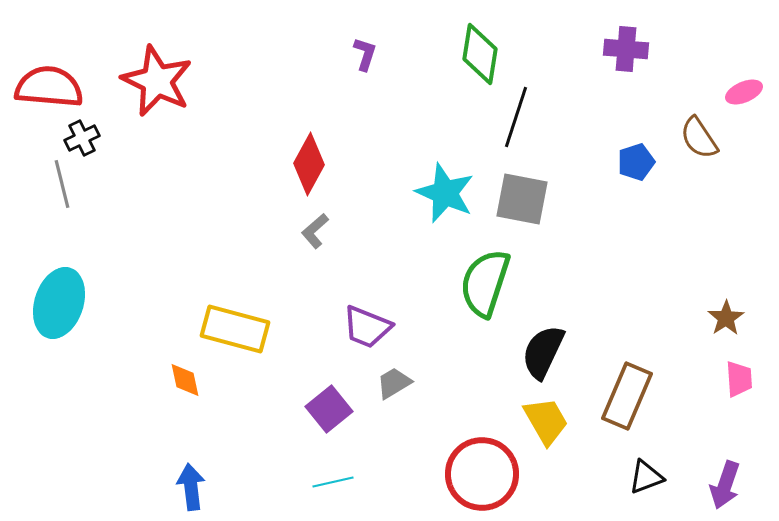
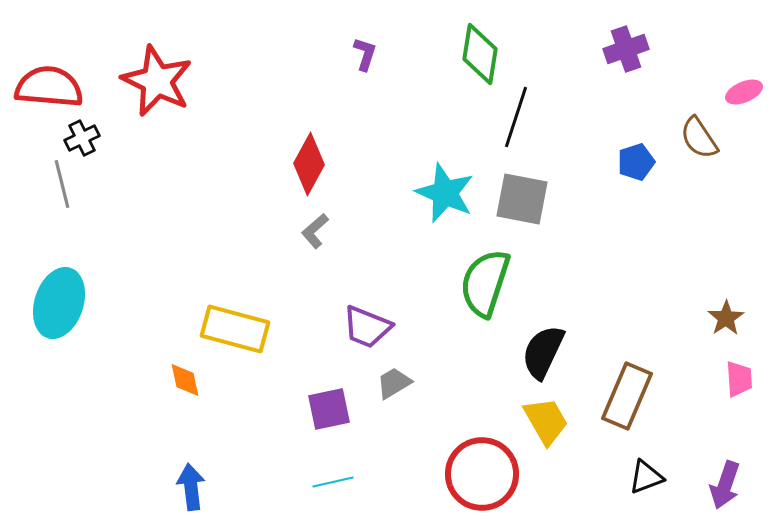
purple cross: rotated 24 degrees counterclockwise
purple square: rotated 27 degrees clockwise
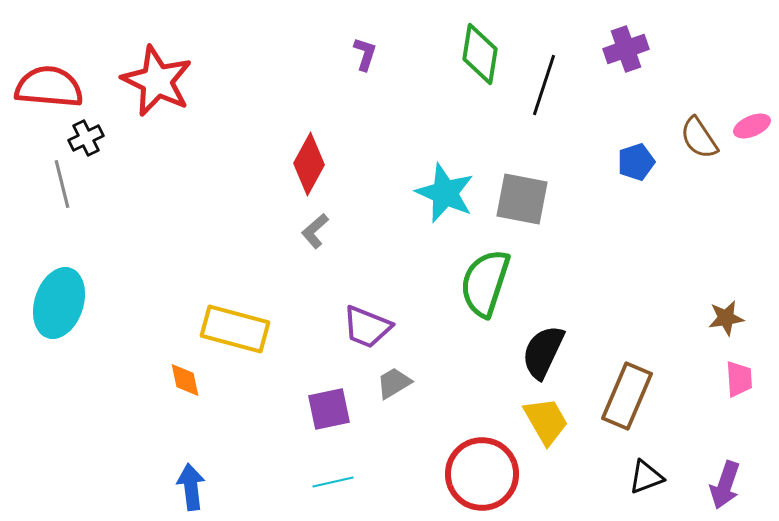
pink ellipse: moved 8 px right, 34 px down
black line: moved 28 px right, 32 px up
black cross: moved 4 px right
brown star: rotated 24 degrees clockwise
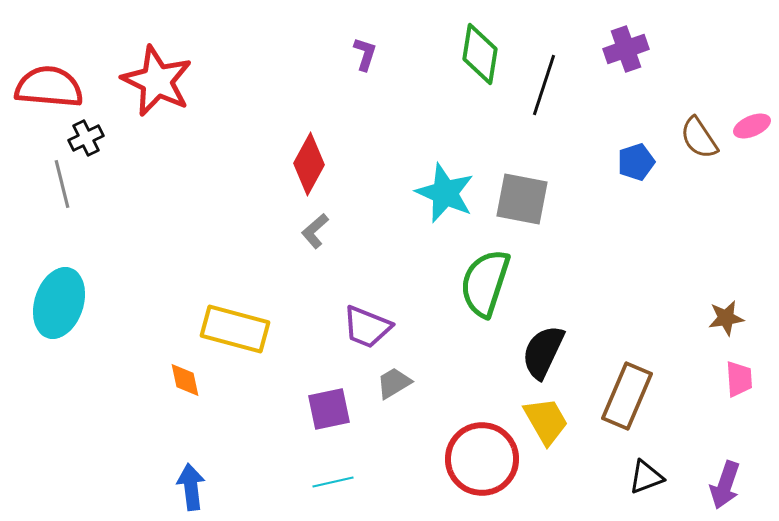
red circle: moved 15 px up
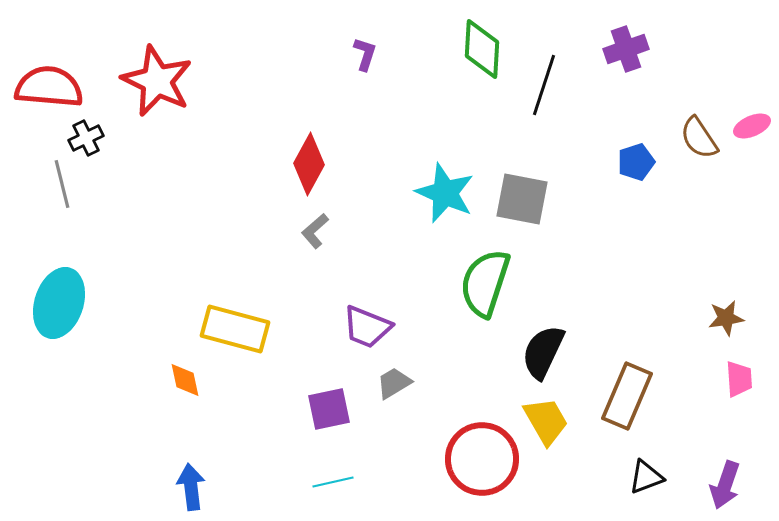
green diamond: moved 2 px right, 5 px up; rotated 6 degrees counterclockwise
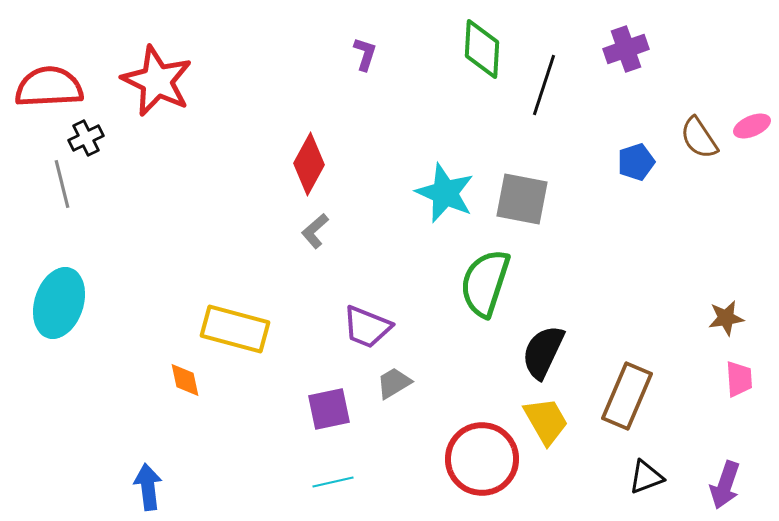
red semicircle: rotated 8 degrees counterclockwise
blue arrow: moved 43 px left
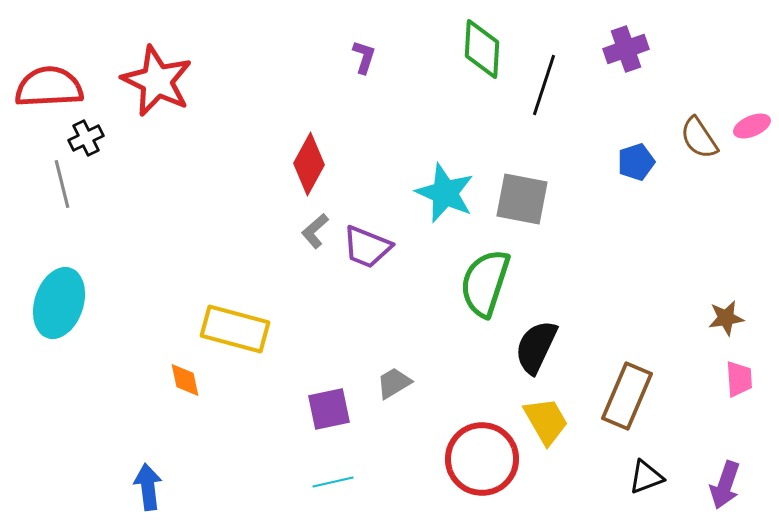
purple L-shape: moved 1 px left, 3 px down
purple trapezoid: moved 80 px up
black semicircle: moved 7 px left, 5 px up
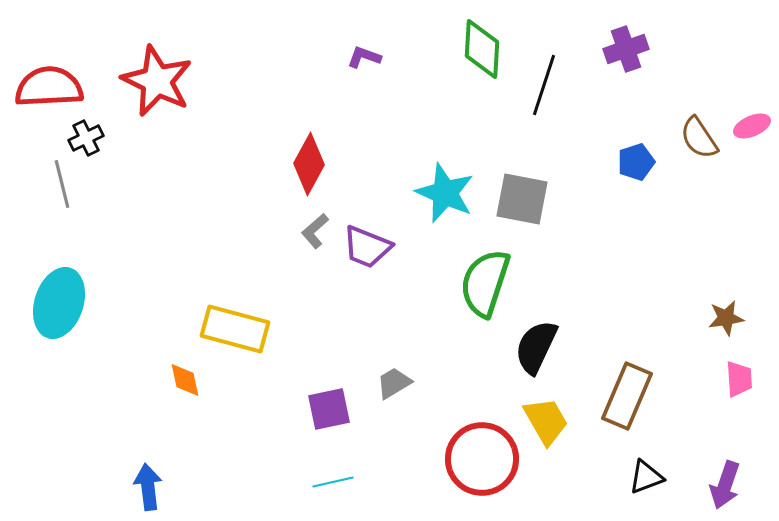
purple L-shape: rotated 88 degrees counterclockwise
